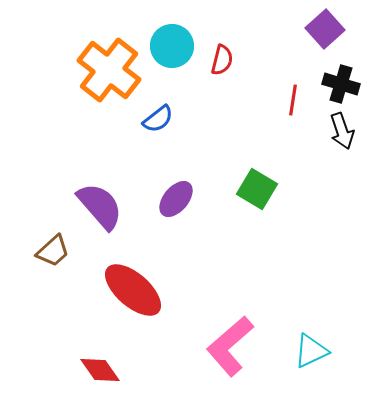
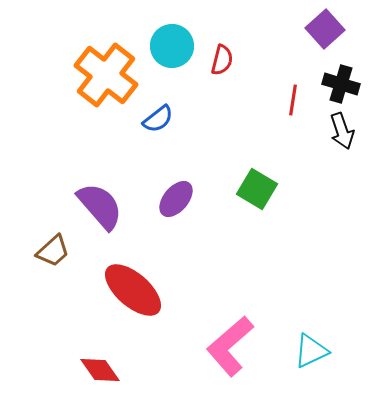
orange cross: moved 3 px left, 5 px down
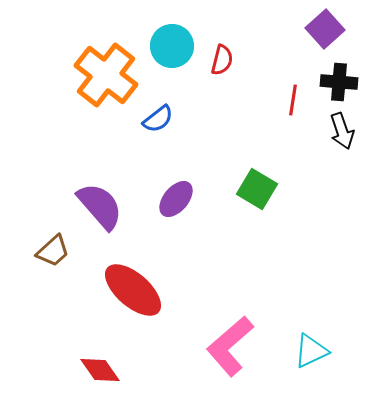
black cross: moved 2 px left, 2 px up; rotated 12 degrees counterclockwise
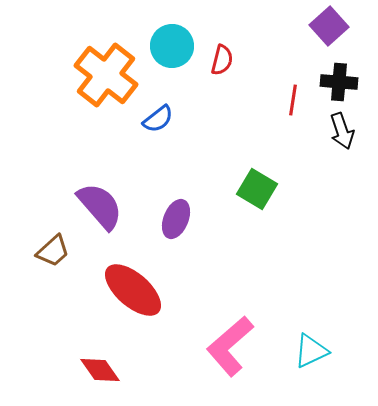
purple square: moved 4 px right, 3 px up
purple ellipse: moved 20 px down; rotated 18 degrees counterclockwise
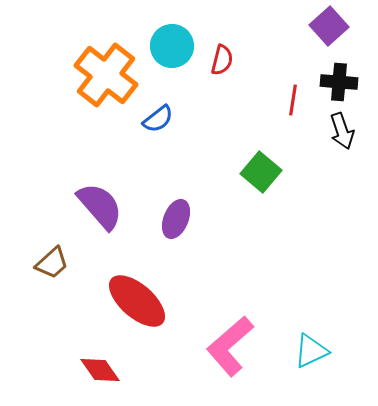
green square: moved 4 px right, 17 px up; rotated 9 degrees clockwise
brown trapezoid: moved 1 px left, 12 px down
red ellipse: moved 4 px right, 11 px down
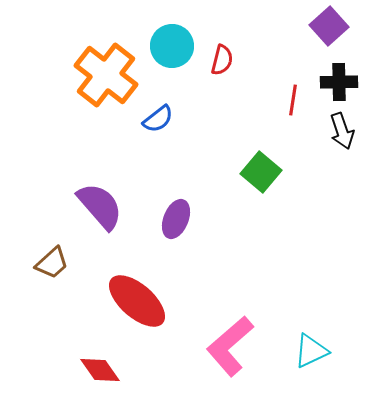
black cross: rotated 6 degrees counterclockwise
